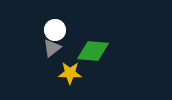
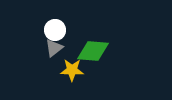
gray triangle: moved 2 px right
yellow star: moved 2 px right, 3 px up
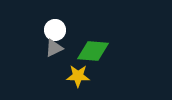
gray triangle: rotated 12 degrees clockwise
yellow star: moved 6 px right, 6 px down
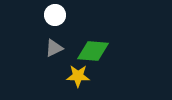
white circle: moved 15 px up
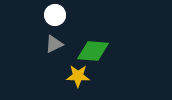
gray triangle: moved 4 px up
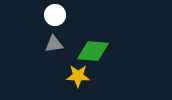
gray triangle: rotated 18 degrees clockwise
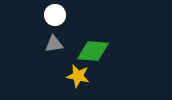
yellow star: rotated 10 degrees clockwise
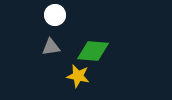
gray triangle: moved 3 px left, 3 px down
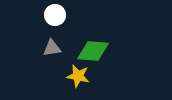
gray triangle: moved 1 px right, 1 px down
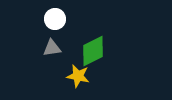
white circle: moved 4 px down
green diamond: rotated 32 degrees counterclockwise
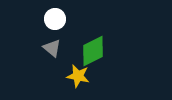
gray triangle: rotated 48 degrees clockwise
